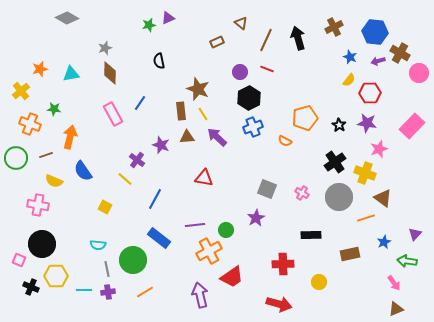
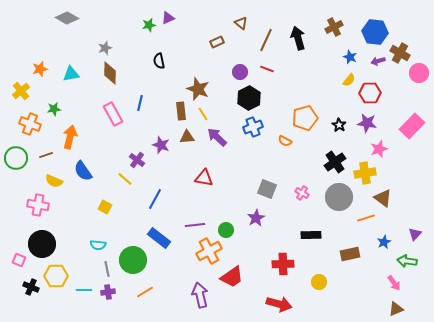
blue line at (140, 103): rotated 21 degrees counterclockwise
green star at (54, 109): rotated 16 degrees counterclockwise
yellow cross at (365, 173): rotated 30 degrees counterclockwise
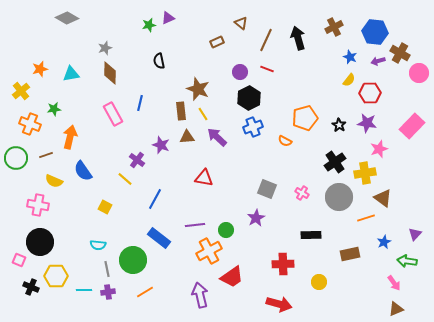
black circle at (42, 244): moved 2 px left, 2 px up
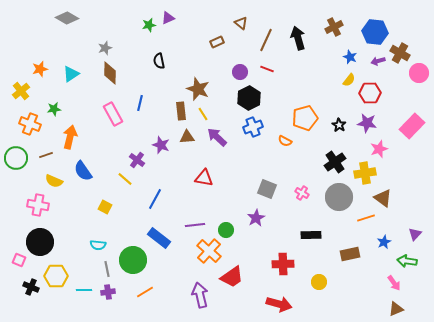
cyan triangle at (71, 74): rotated 24 degrees counterclockwise
orange cross at (209, 251): rotated 20 degrees counterclockwise
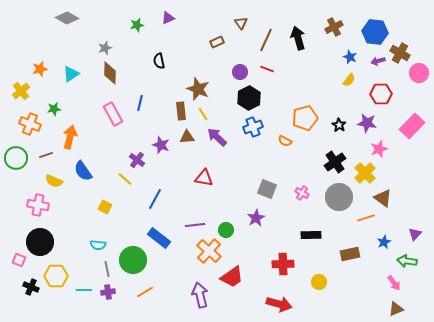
brown triangle at (241, 23): rotated 16 degrees clockwise
green star at (149, 25): moved 12 px left
red hexagon at (370, 93): moved 11 px right, 1 px down
yellow cross at (365, 173): rotated 35 degrees counterclockwise
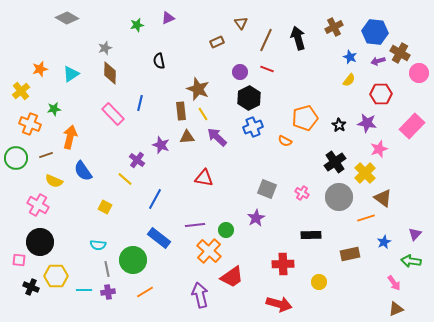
pink rectangle at (113, 114): rotated 15 degrees counterclockwise
pink cross at (38, 205): rotated 20 degrees clockwise
pink square at (19, 260): rotated 16 degrees counterclockwise
green arrow at (407, 261): moved 4 px right
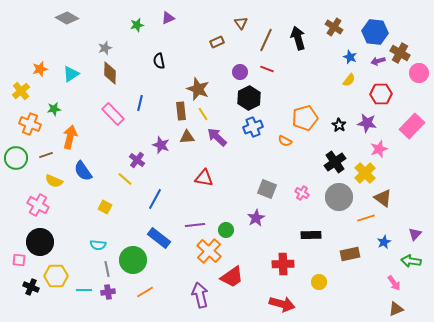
brown cross at (334, 27): rotated 30 degrees counterclockwise
red arrow at (279, 304): moved 3 px right
